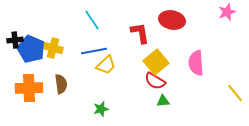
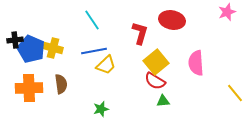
red L-shape: rotated 25 degrees clockwise
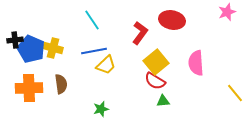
red L-shape: rotated 20 degrees clockwise
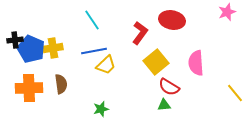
yellow cross: rotated 24 degrees counterclockwise
red semicircle: moved 14 px right, 6 px down
green triangle: moved 1 px right, 4 px down
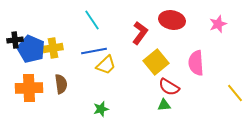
pink star: moved 9 px left, 12 px down
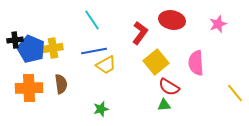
yellow trapezoid: rotated 15 degrees clockwise
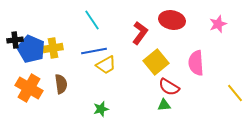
orange cross: rotated 32 degrees clockwise
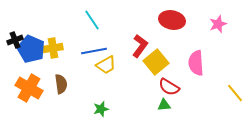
red L-shape: moved 13 px down
black cross: rotated 14 degrees counterclockwise
